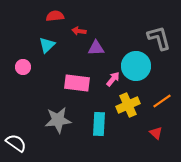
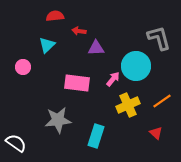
cyan rectangle: moved 3 px left, 12 px down; rotated 15 degrees clockwise
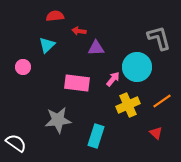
cyan circle: moved 1 px right, 1 px down
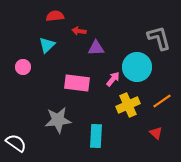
cyan rectangle: rotated 15 degrees counterclockwise
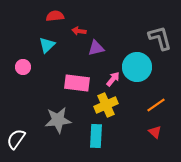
gray L-shape: moved 1 px right
purple triangle: rotated 12 degrees counterclockwise
orange line: moved 6 px left, 4 px down
yellow cross: moved 22 px left
red triangle: moved 1 px left, 1 px up
white semicircle: moved 4 px up; rotated 90 degrees counterclockwise
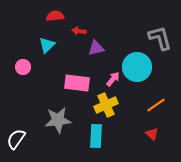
red triangle: moved 3 px left, 2 px down
